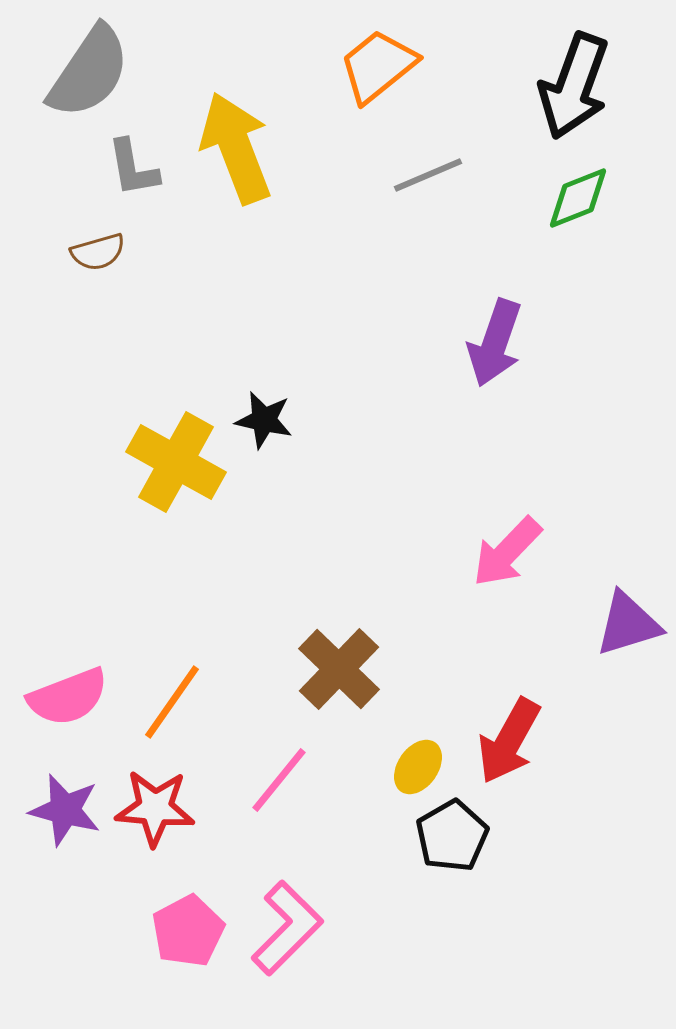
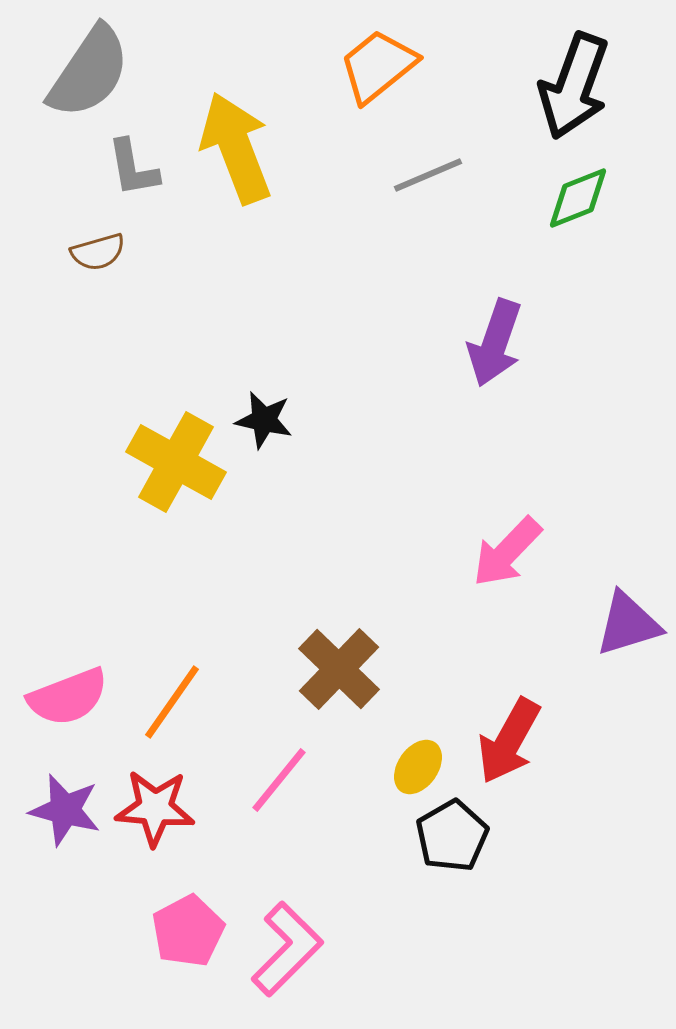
pink L-shape: moved 21 px down
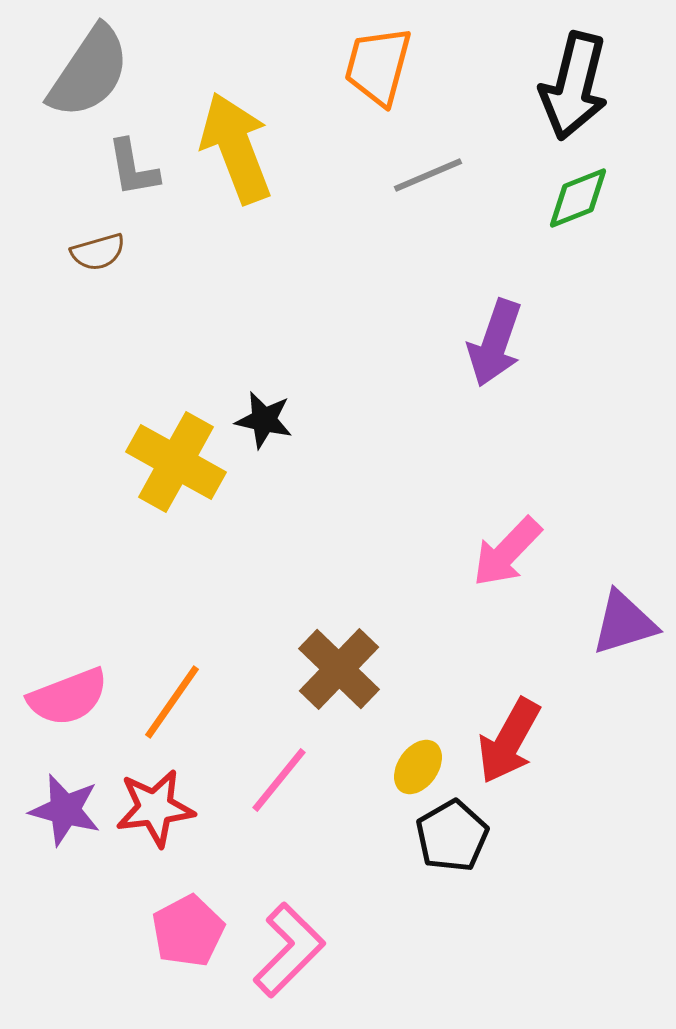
orange trapezoid: rotated 36 degrees counterclockwise
black arrow: rotated 6 degrees counterclockwise
purple triangle: moved 4 px left, 1 px up
red star: rotated 12 degrees counterclockwise
pink L-shape: moved 2 px right, 1 px down
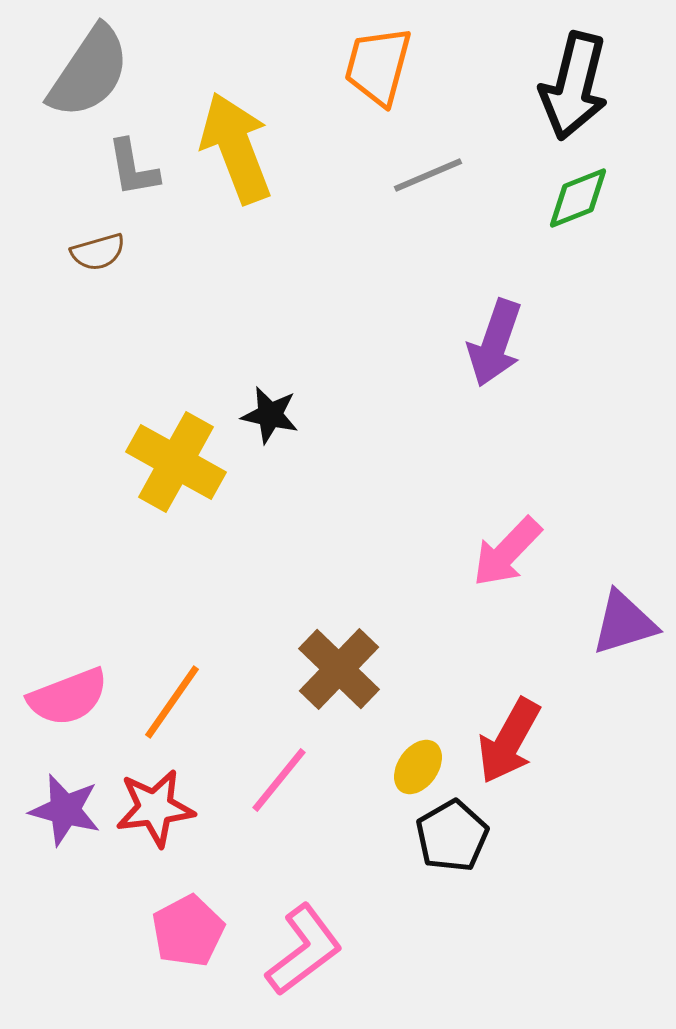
black star: moved 6 px right, 5 px up
pink L-shape: moved 15 px right; rotated 8 degrees clockwise
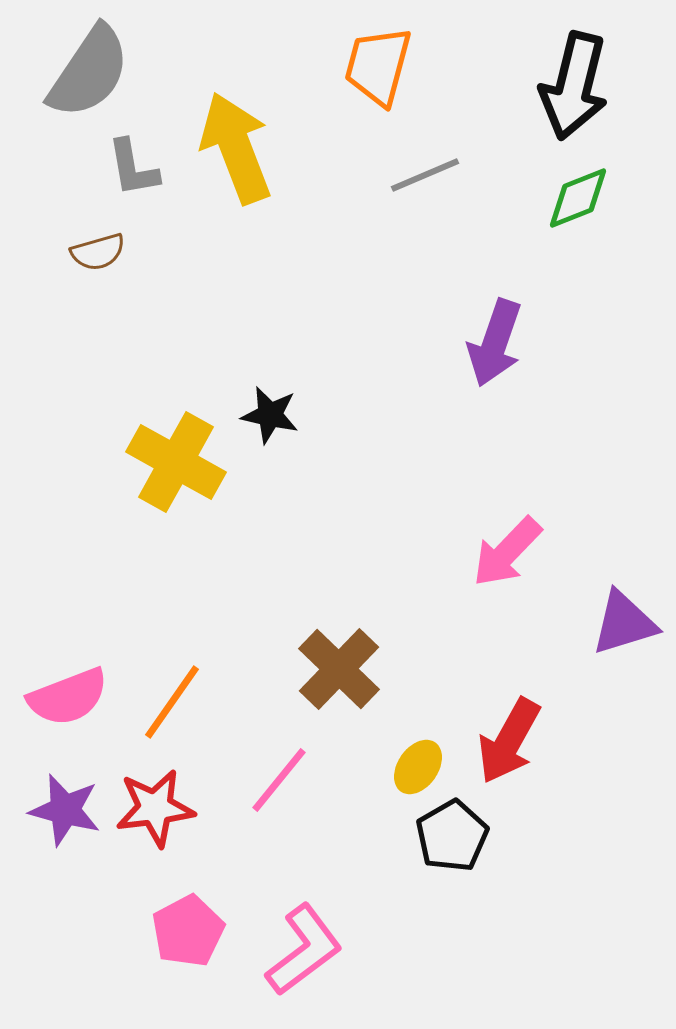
gray line: moved 3 px left
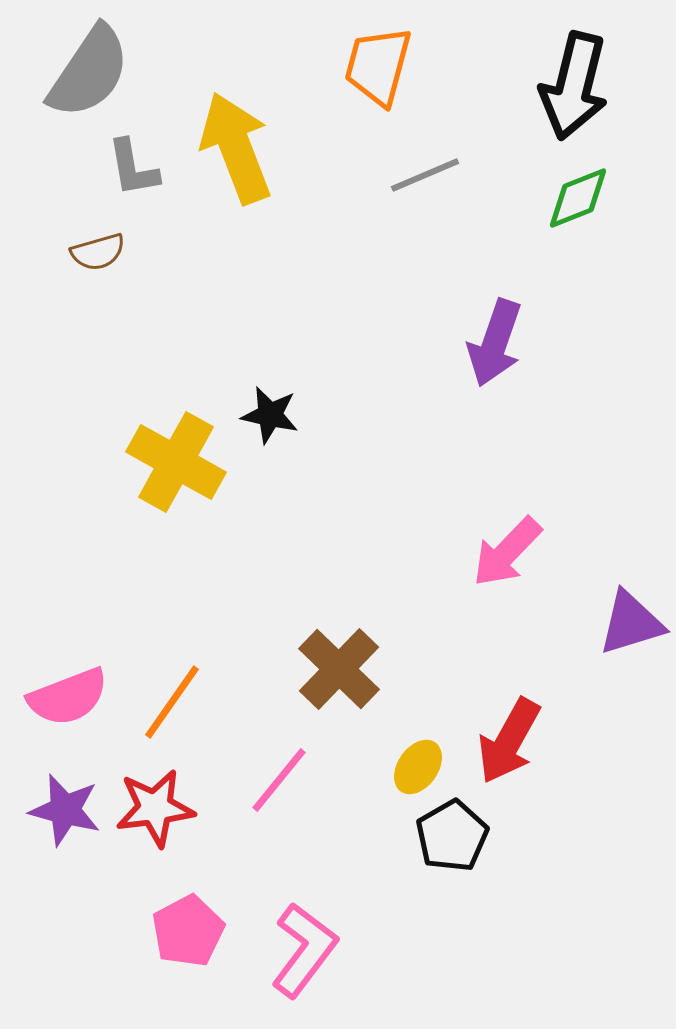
purple triangle: moved 7 px right
pink L-shape: rotated 16 degrees counterclockwise
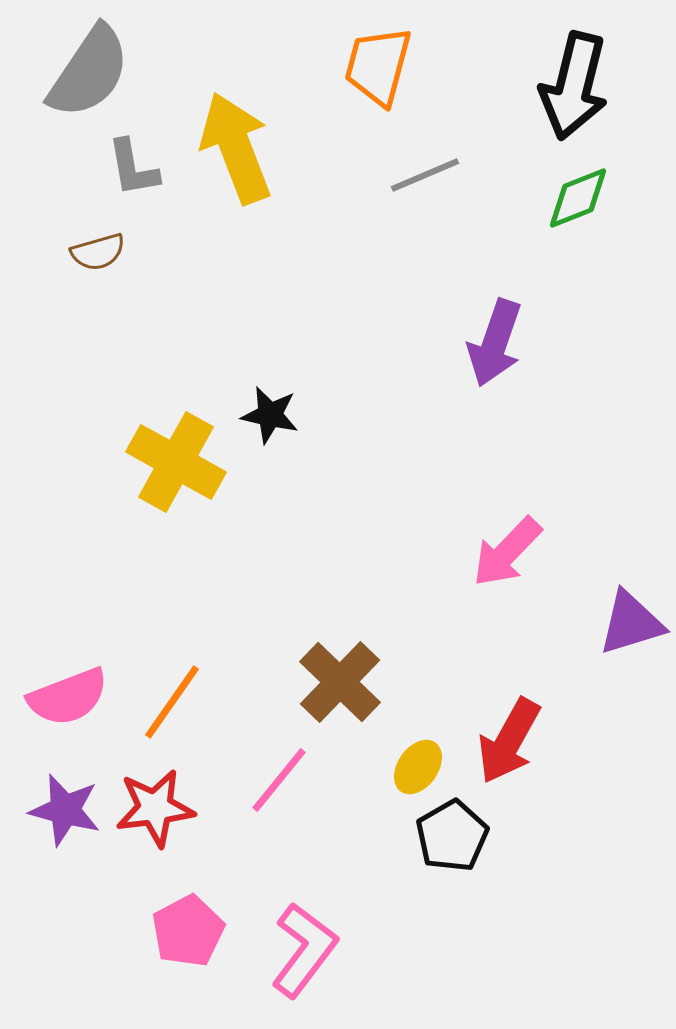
brown cross: moved 1 px right, 13 px down
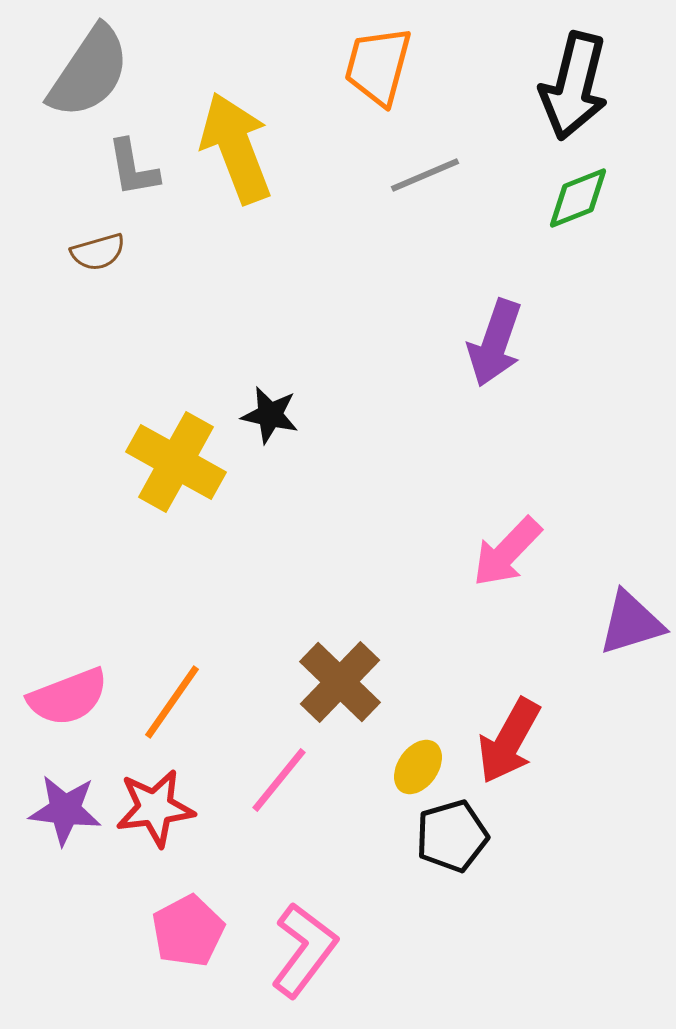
purple star: rotated 8 degrees counterclockwise
black pentagon: rotated 14 degrees clockwise
